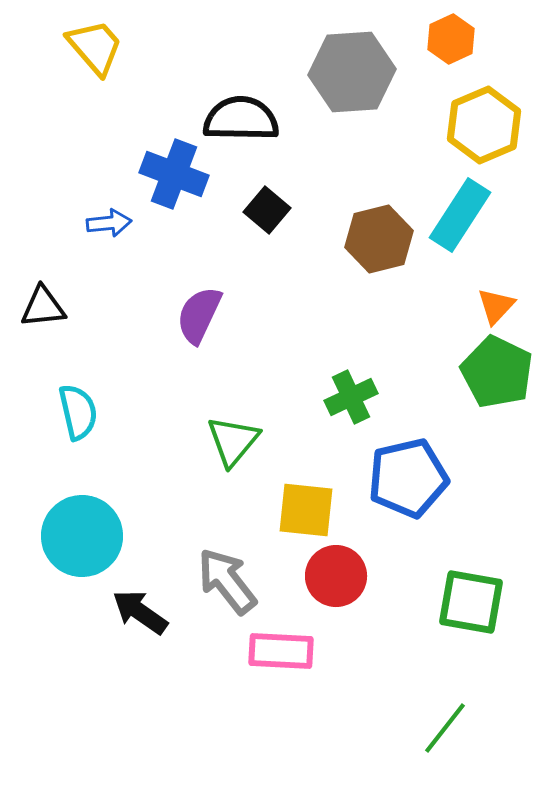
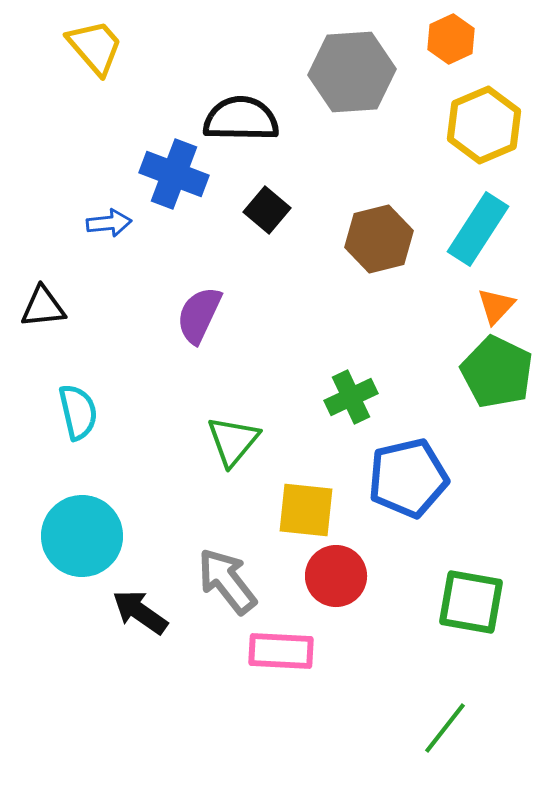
cyan rectangle: moved 18 px right, 14 px down
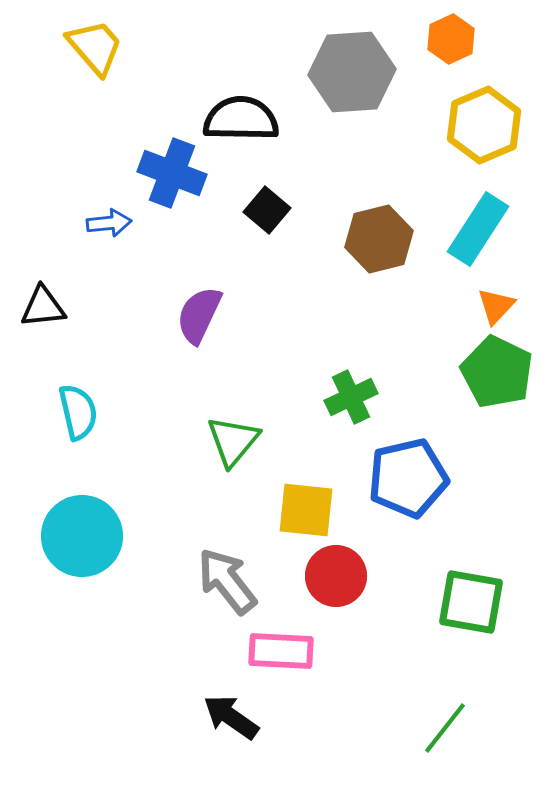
blue cross: moved 2 px left, 1 px up
black arrow: moved 91 px right, 105 px down
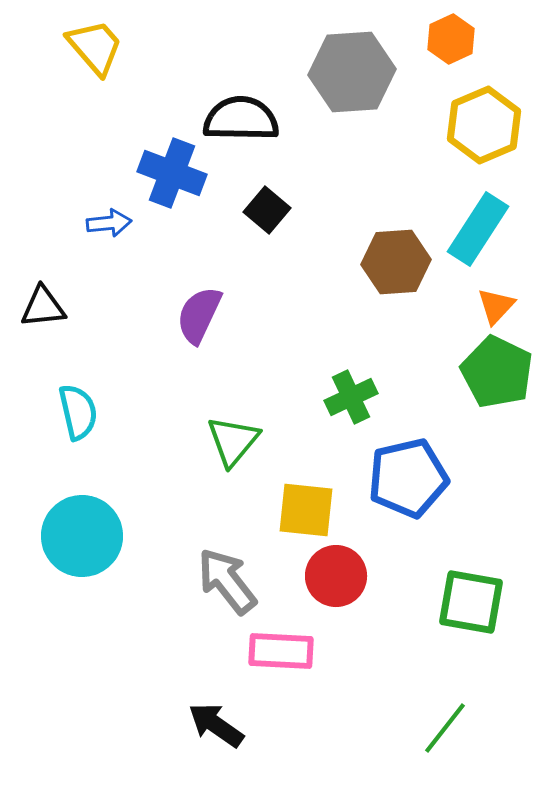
brown hexagon: moved 17 px right, 23 px down; rotated 10 degrees clockwise
black arrow: moved 15 px left, 8 px down
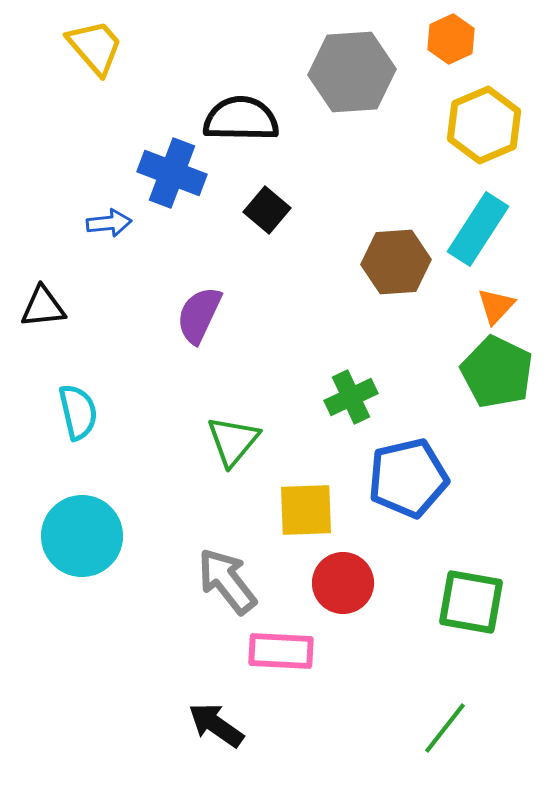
yellow square: rotated 8 degrees counterclockwise
red circle: moved 7 px right, 7 px down
